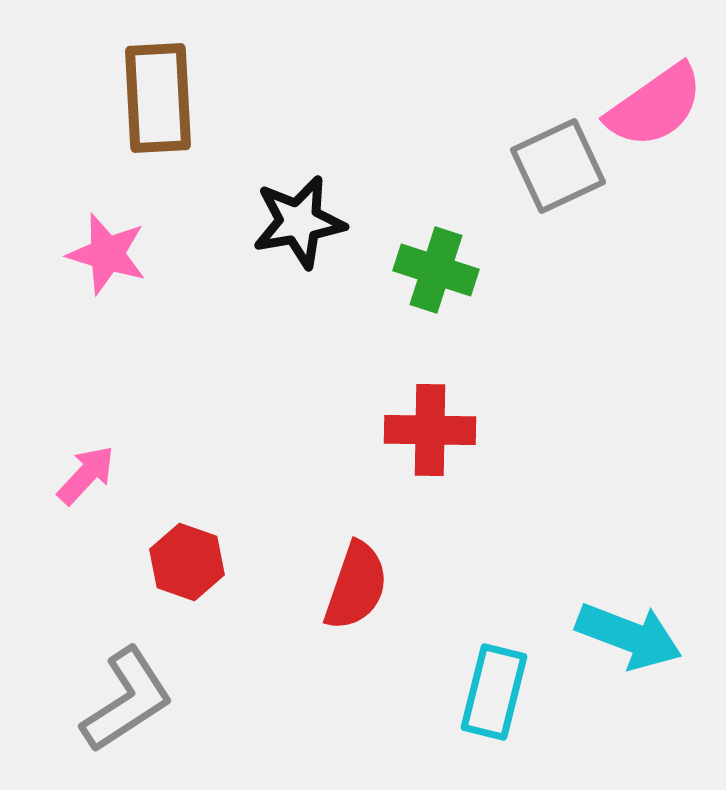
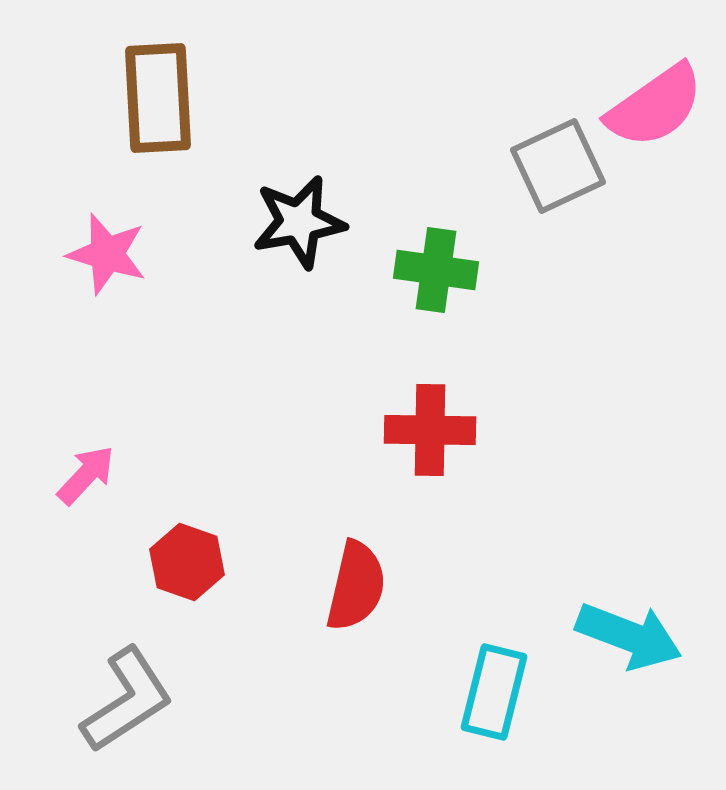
green cross: rotated 10 degrees counterclockwise
red semicircle: rotated 6 degrees counterclockwise
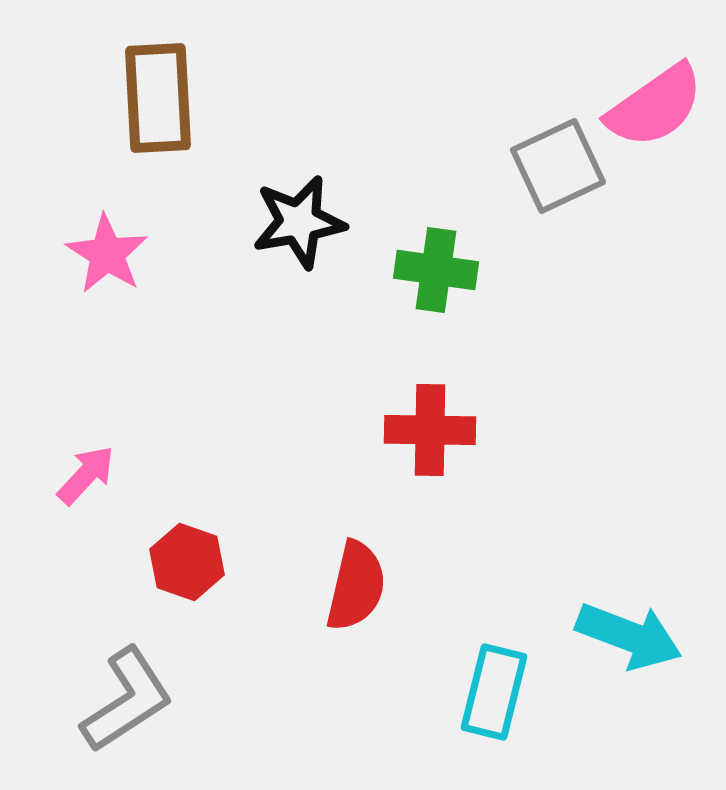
pink star: rotated 16 degrees clockwise
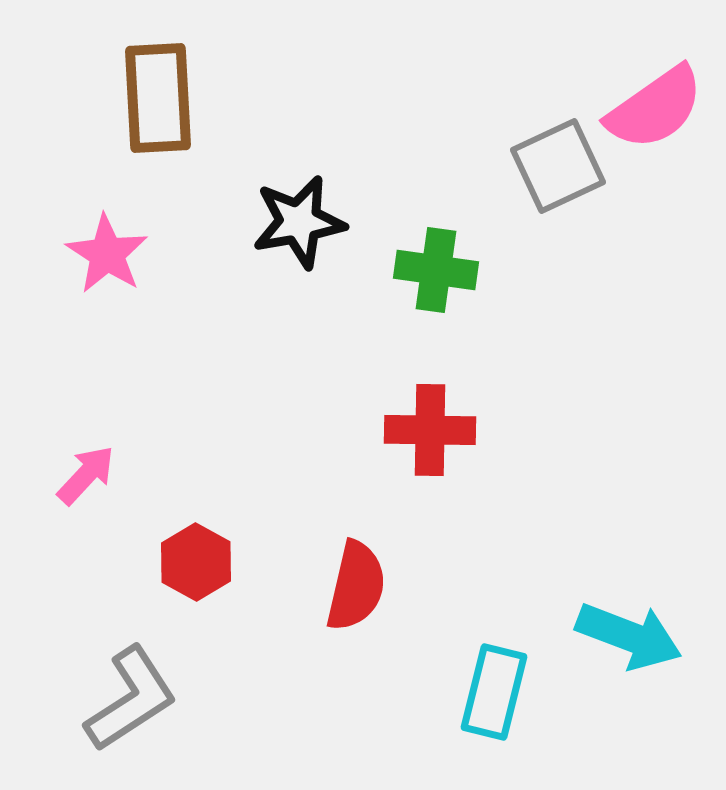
pink semicircle: moved 2 px down
red hexagon: moved 9 px right; rotated 10 degrees clockwise
gray L-shape: moved 4 px right, 1 px up
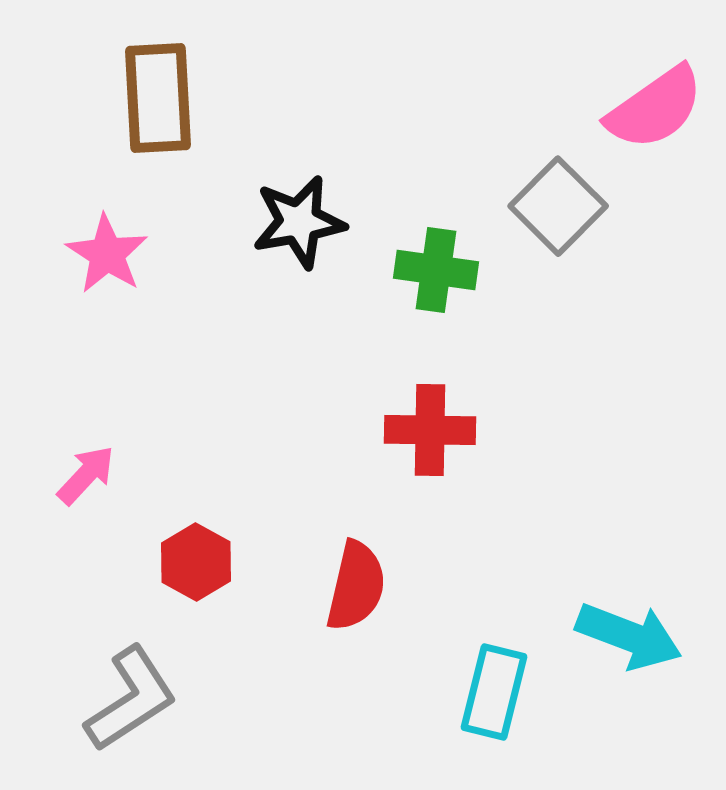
gray square: moved 40 px down; rotated 20 degrees counterclockwise
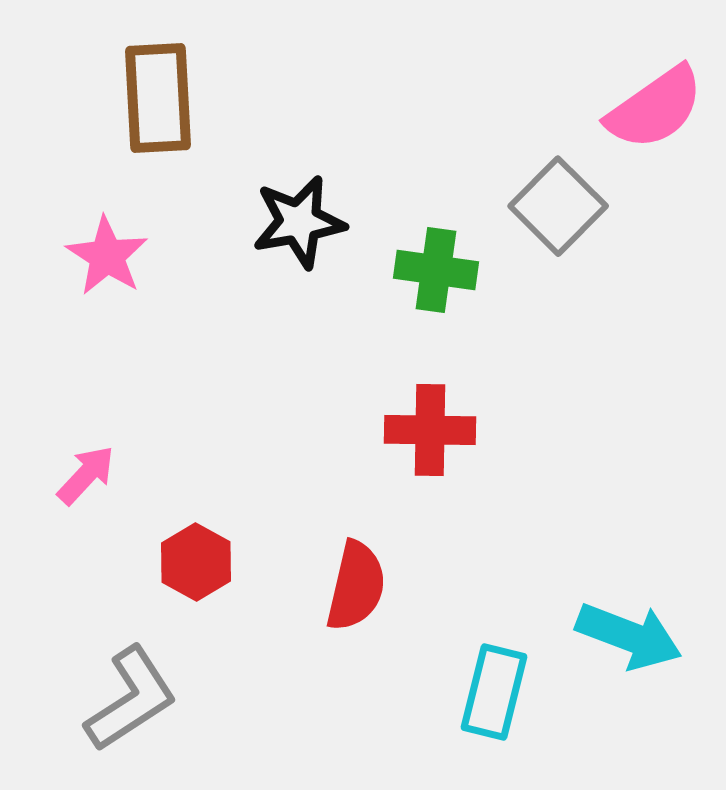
pink star: moved 2 px down
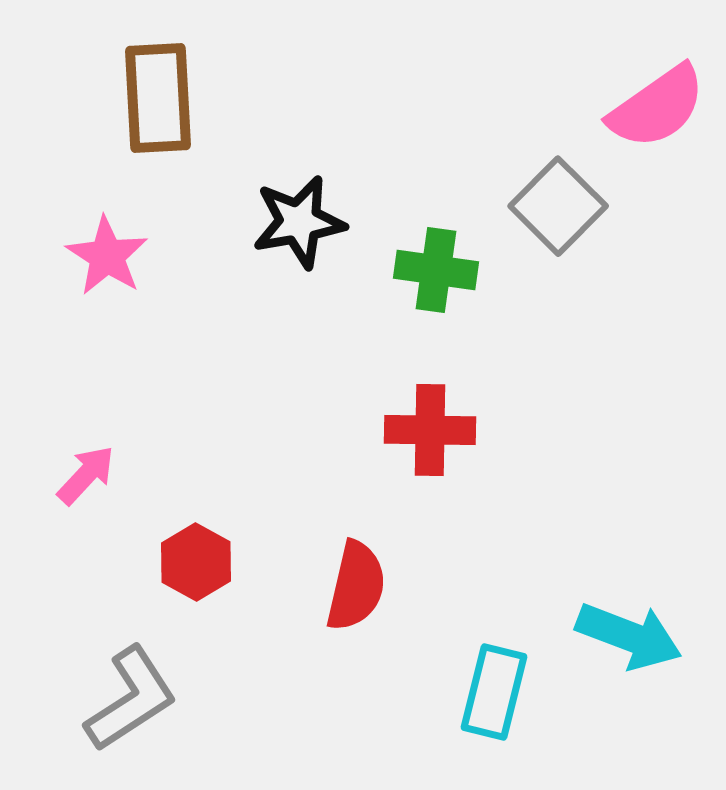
pink semicircle: moved 2 px right, 1 px up
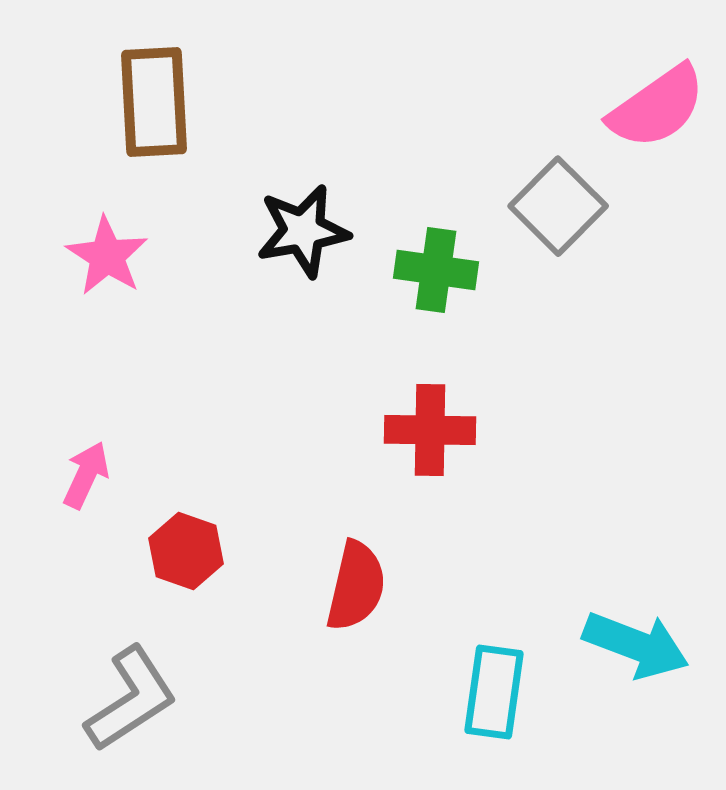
brown rectangle: moved 4 px left, 4 px down
black star: moved 4 px right, 9 px down
pink arrow: rotated 18 degrees counterclockwise
red hexagon: moved 10 px left, 11 px up; rotated 10 degrees counterclockwise
cyan arrow: moved 7 px right, 9 px down
cyan rectangle: rotated 6 degrees counterclockwise
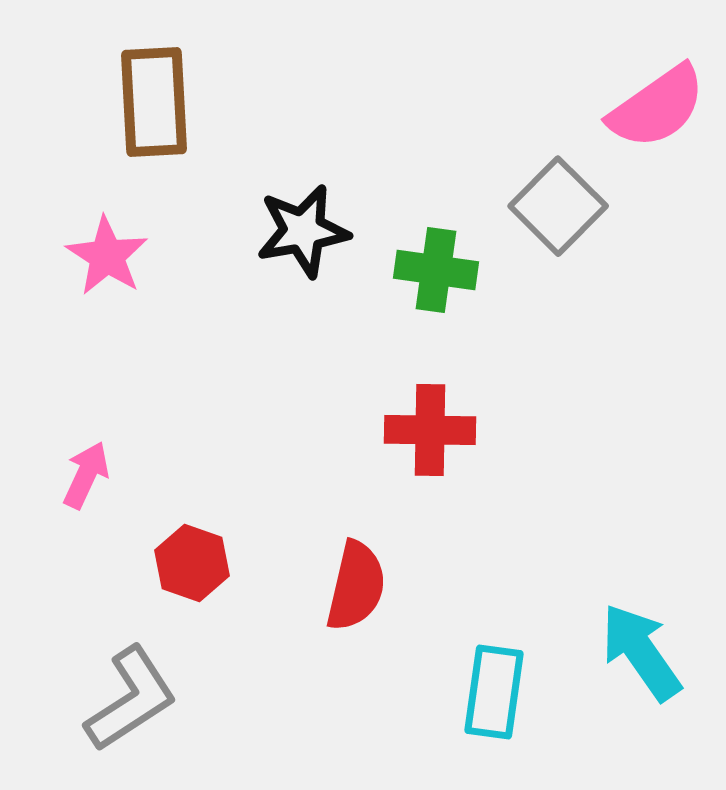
red hexagon: moved 6 px right, 12 px down
cyan arrow: moved 5 px right, 7 px down; rotated 146 degrees counterclockwise
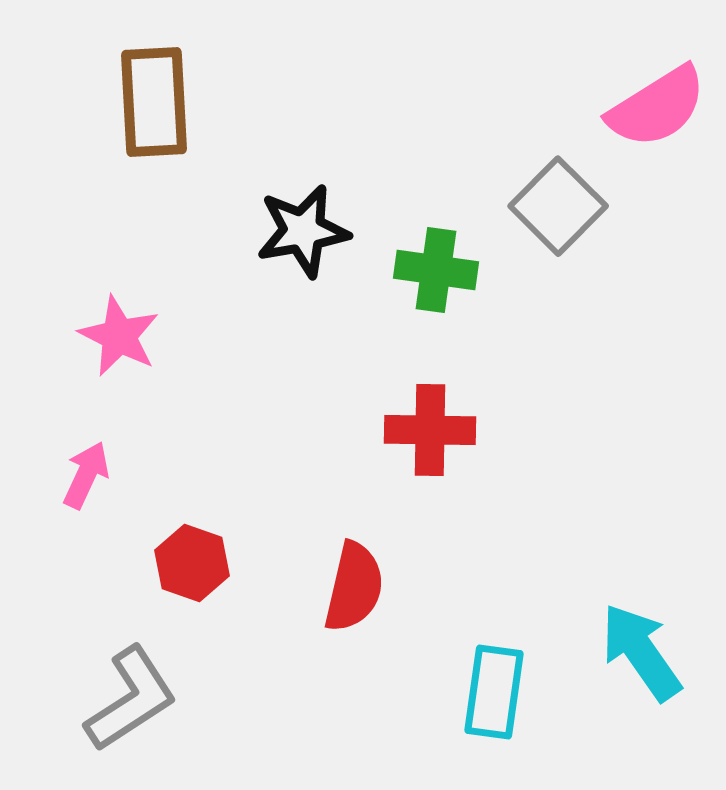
pink semicircle: rotated 3 degrees clockwise
pink star: moved 12 px right, 80 px down; rotated 6 degrees counterclockwise
red semicircle: moved 2 px left, 1 px down
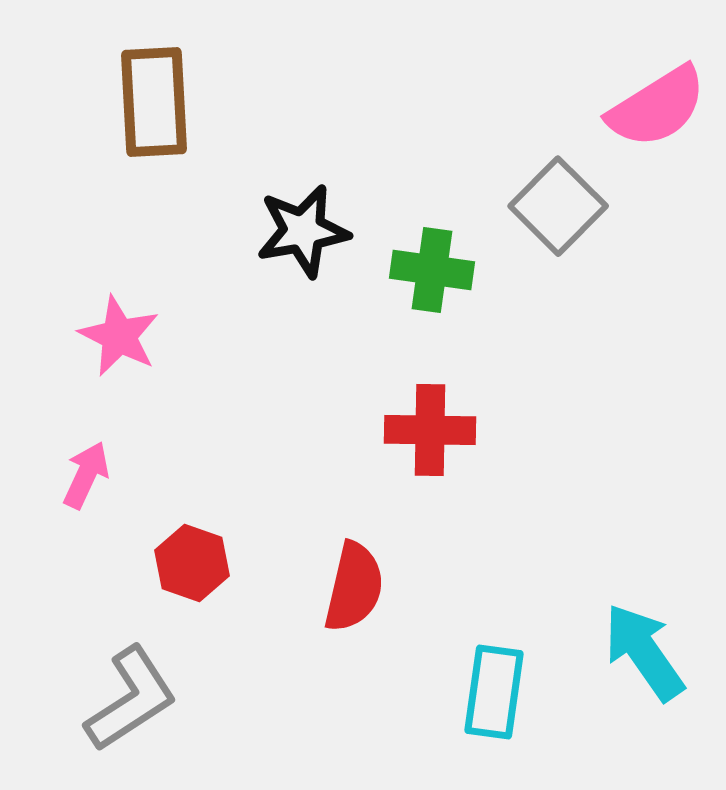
green cross: moved 4 px left
cyan arrow: moved 3 px right
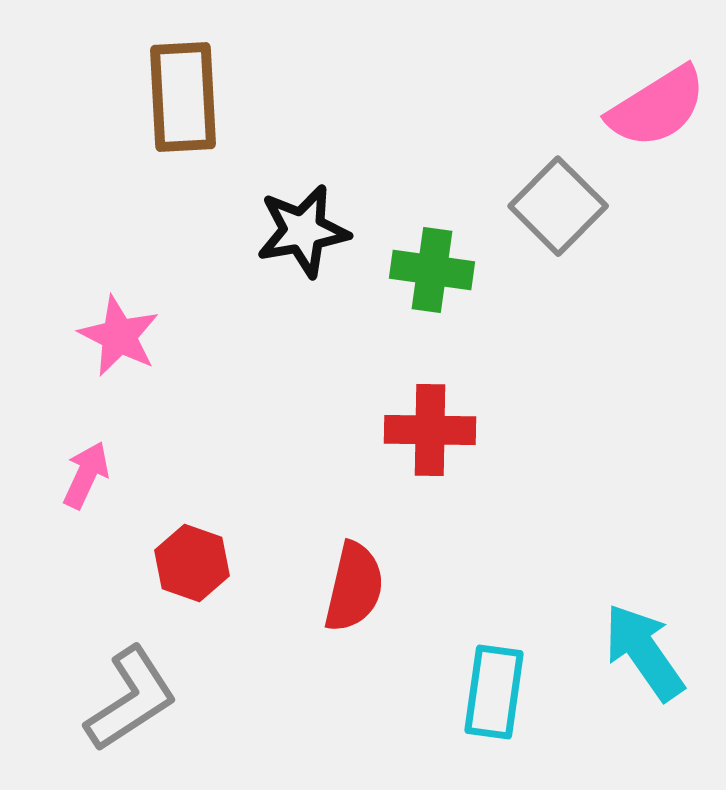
brown rectangle: moved 29 px right, 5 px up
